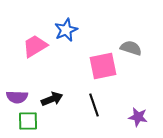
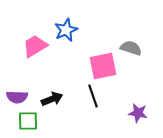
black line: moved 1 px left, 9 px up
purple star: moved 4 px up
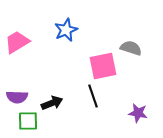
pink trapezoid: moved 18 px left, 4 px up
black arrow: moved 4 px down
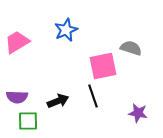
black arrow: moved 6 px right, 2 px up
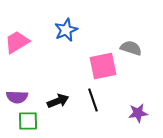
black line: moved 4 px down
purple star: rotated 18 degrees counterclockwise
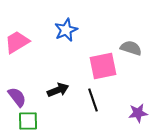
purple semicircle: rotated 130 degrees counterclockwise
black arrow: moved 11 px up
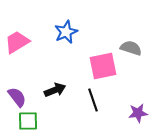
blue star: moved 2 px down
black arrow: moved 3 px left
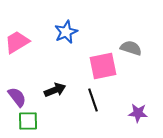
purple star: rotated 12 degrees clockwise
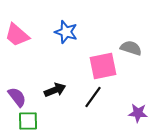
blue star: rotated 30 degrees counterclockwise
pink trapezoid: moved 7 px up; rotated 108 degrees counterclockwise
black line: moved 3 px up; rotated 55 degrees clockwise
